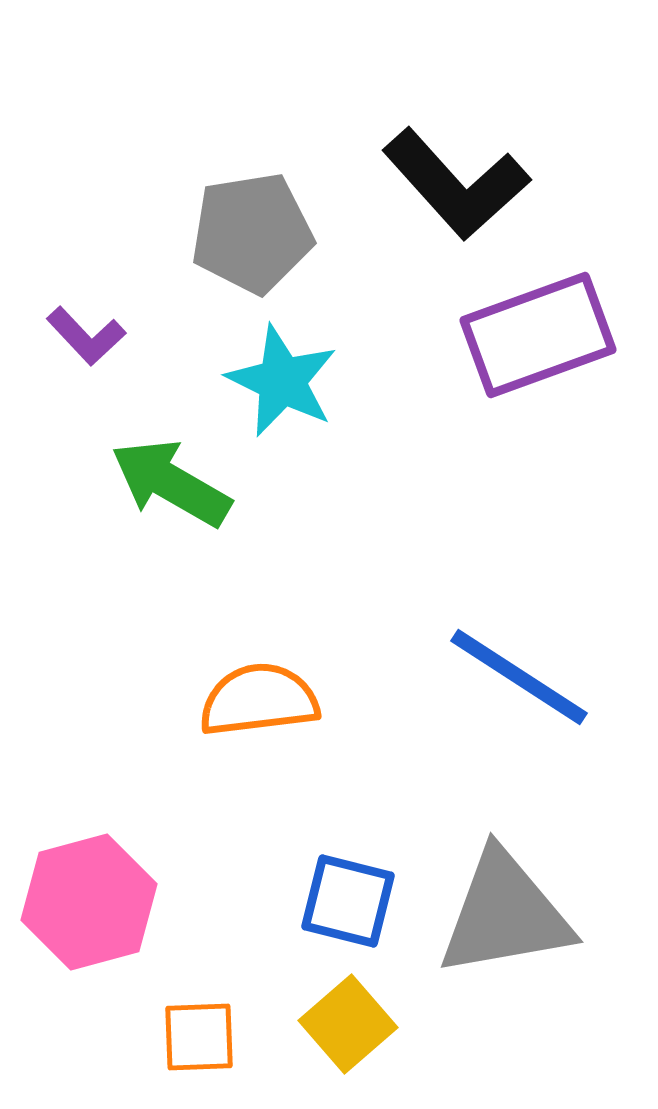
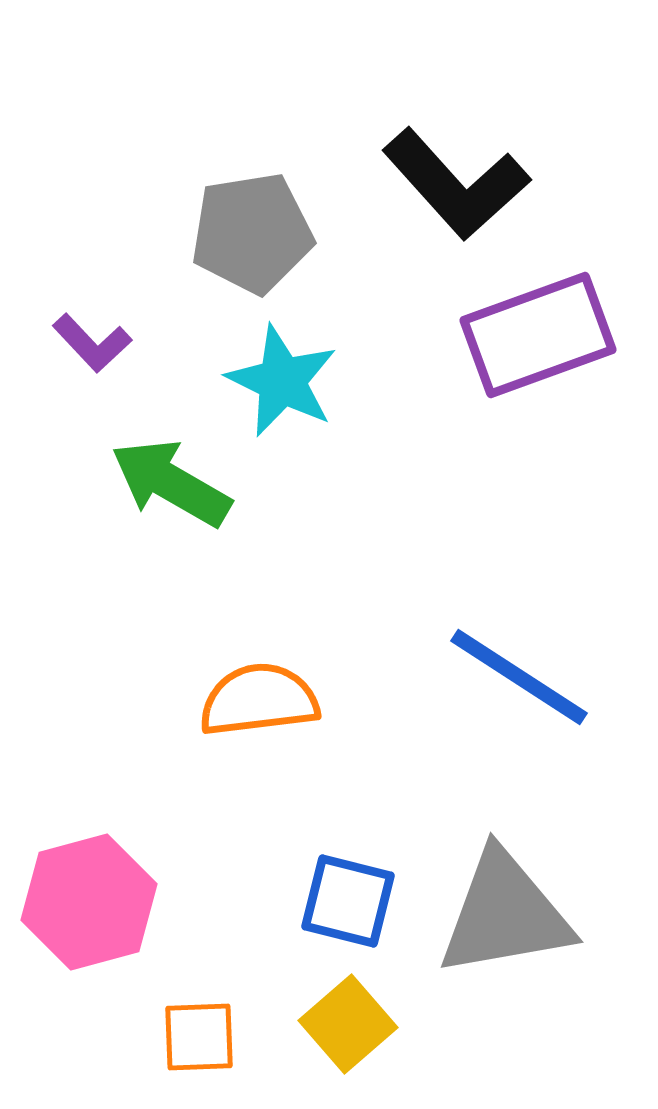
purple L-shape: moved 6 px right, 7 px down
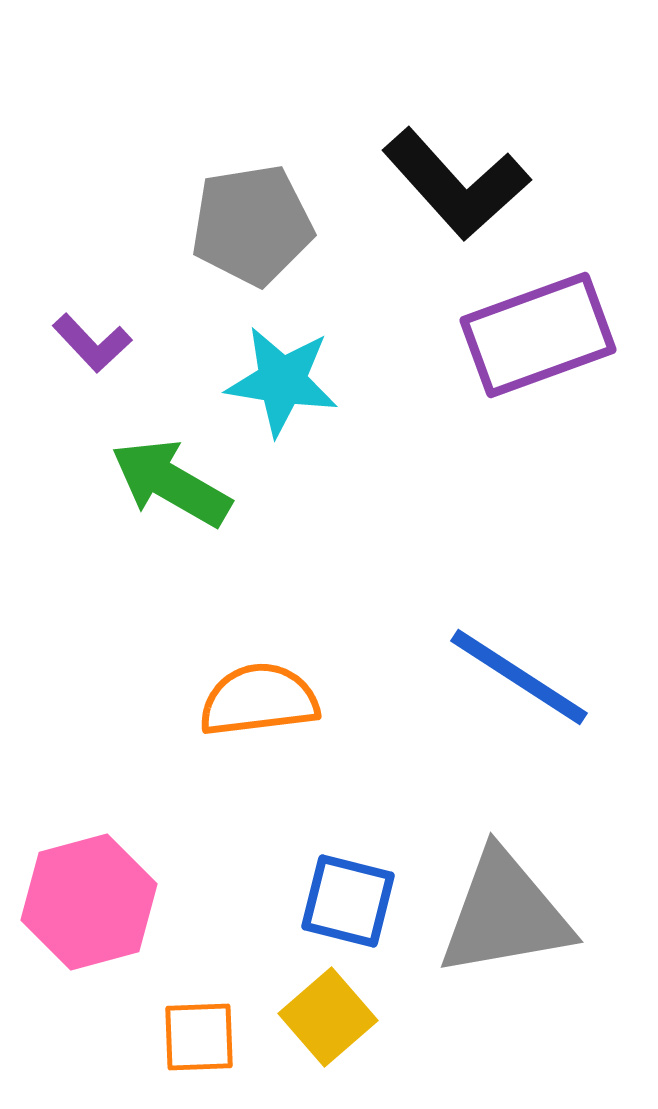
gray pentagon: moved 8 px up
cyan star: rotated 17 degrees counterclockwise
yellow square: moved 20 px left, 7 px up
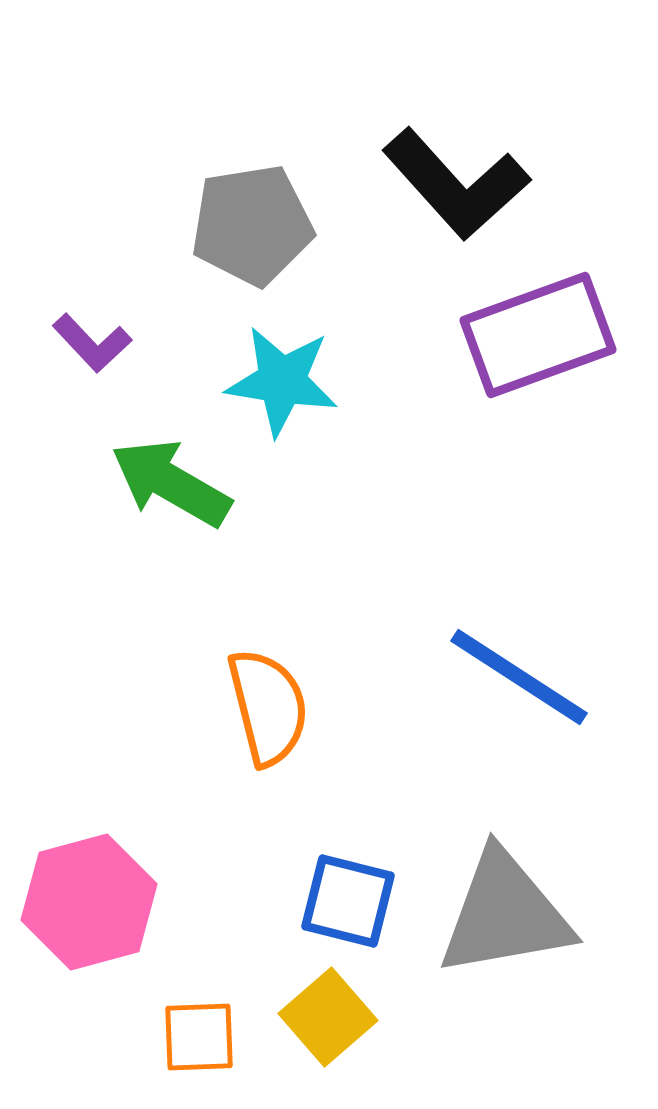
orange semicircle: moved 9 px right, 7 px down; rotated 83 degrees clockwise
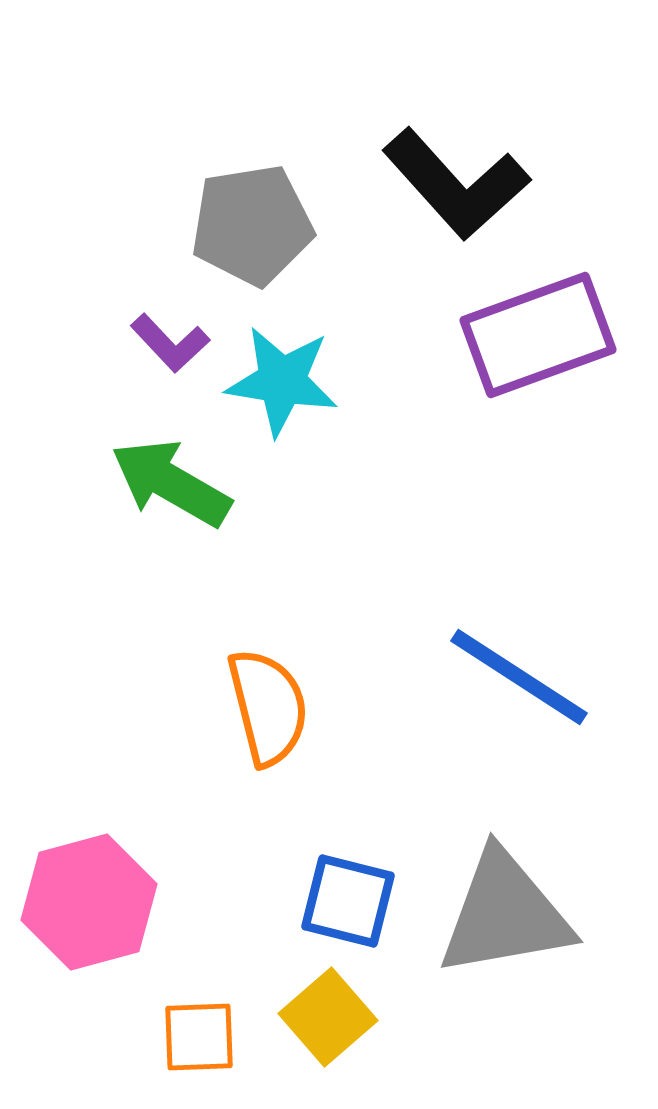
purple L-shape: moved 78 px right
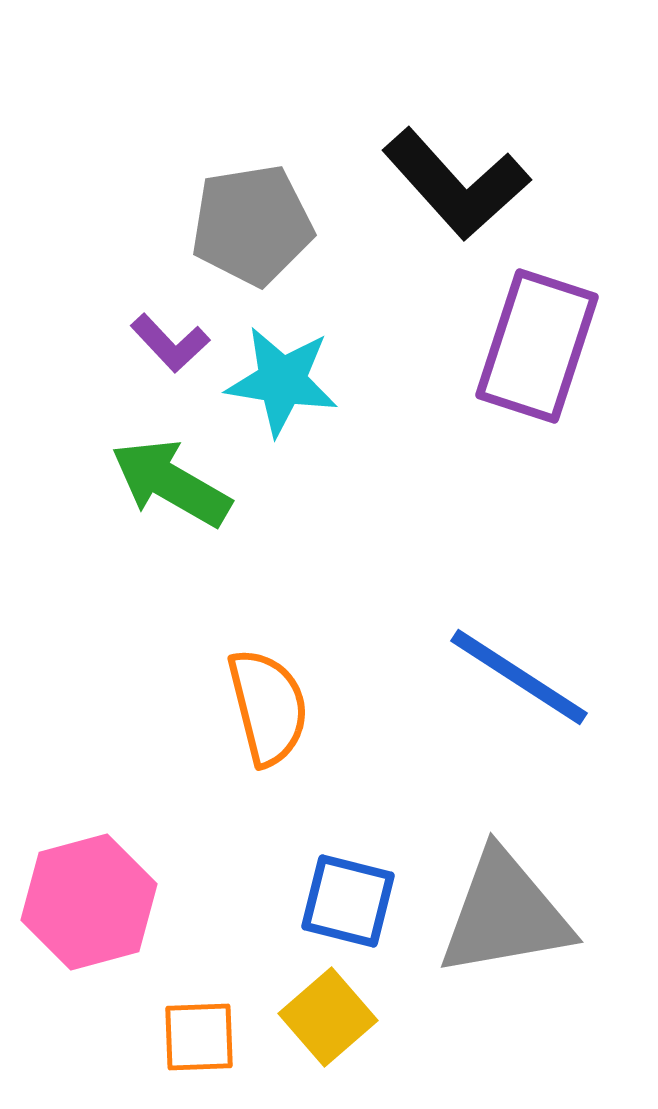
purple rectangle: moved 1 px left, 11 px down; rotated 52 degrees counterclockwise
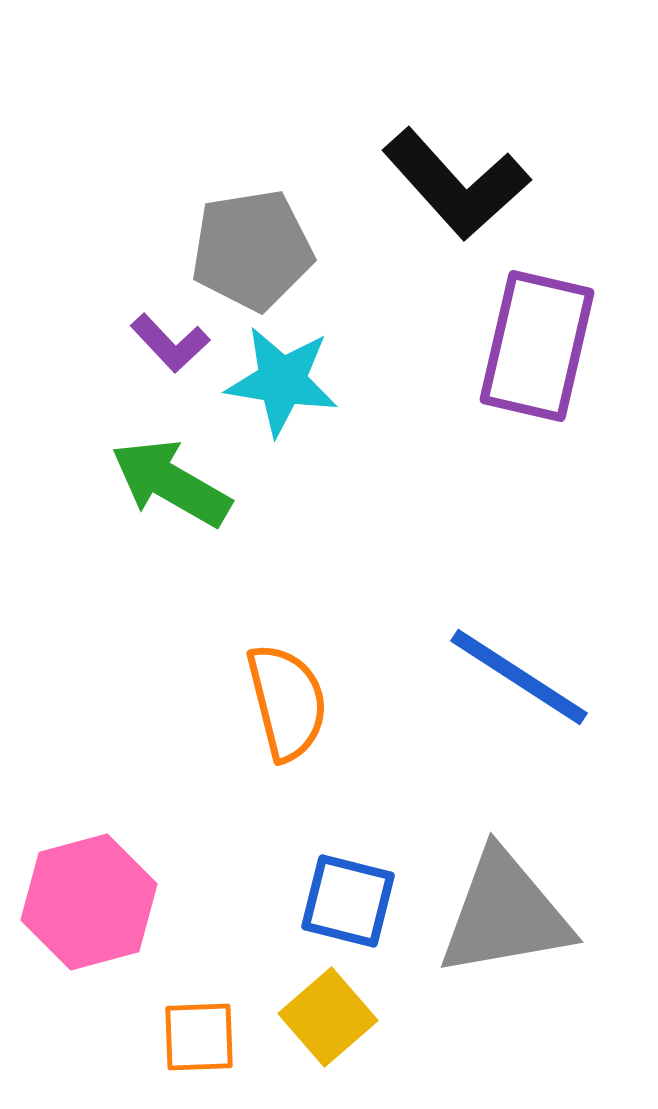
gray pentagon: moved 25 px down
purple rectangle: rotated 5 degrees counterclockwise
orange semicircle: moved 19 px right, 5 px up
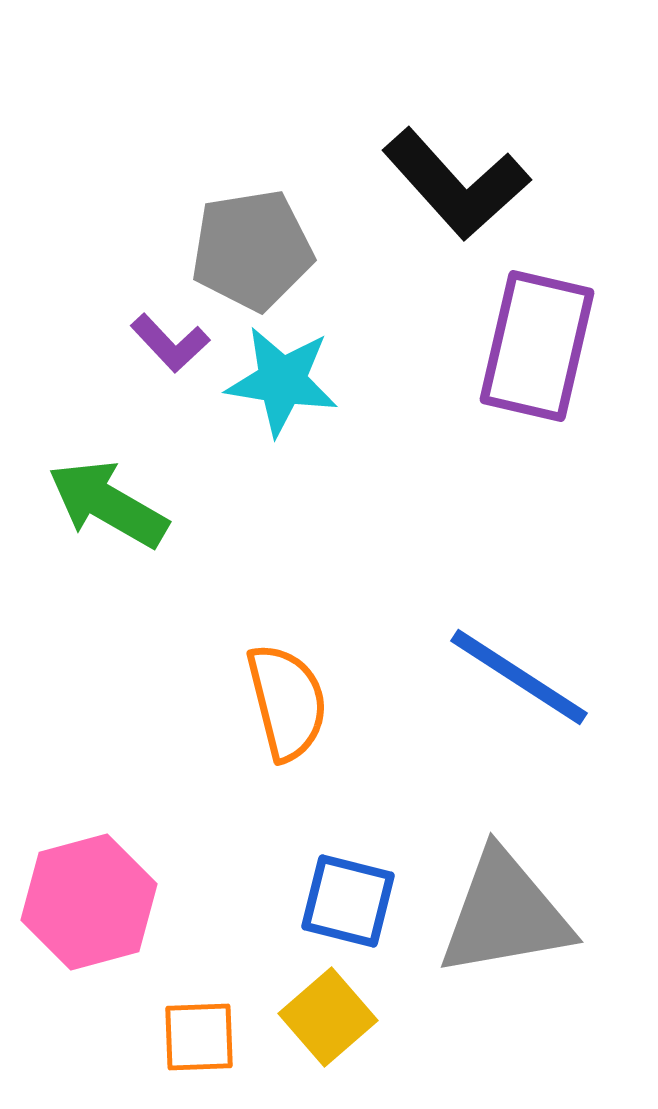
green arrow: moved 63 px left, 21 px down
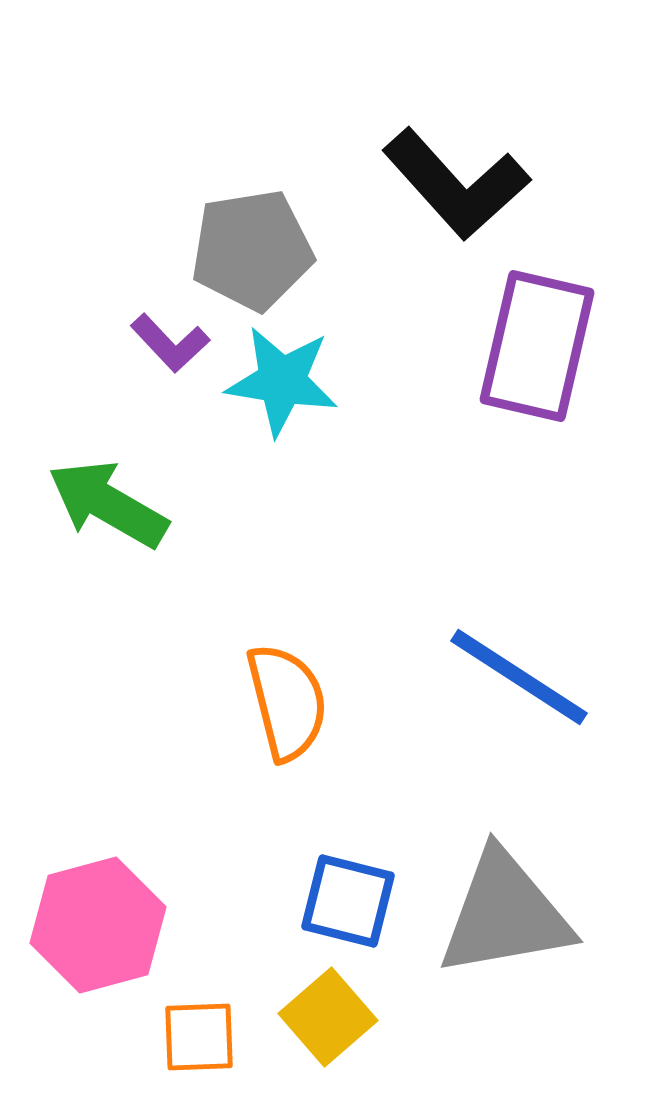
pink hexagon: moved 9 px right, 23 px down
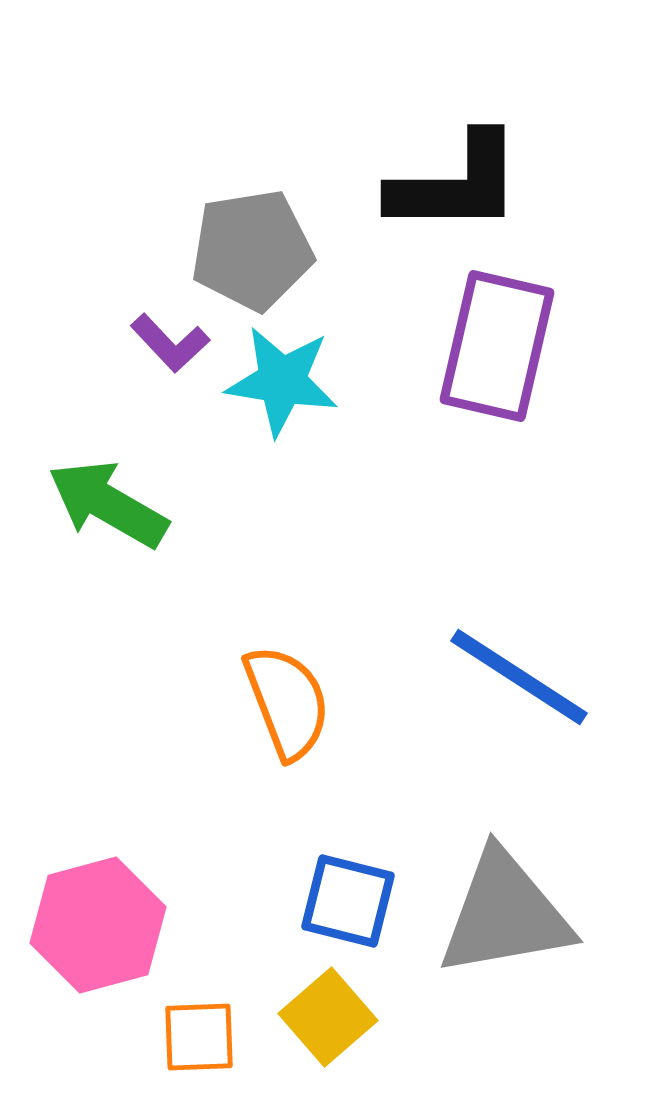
black L-shape: rotated 48 degrees counterclockwise
purple rectangle: moved 40 px left
orange semicircle: rotated 7 degrees counterclockwise
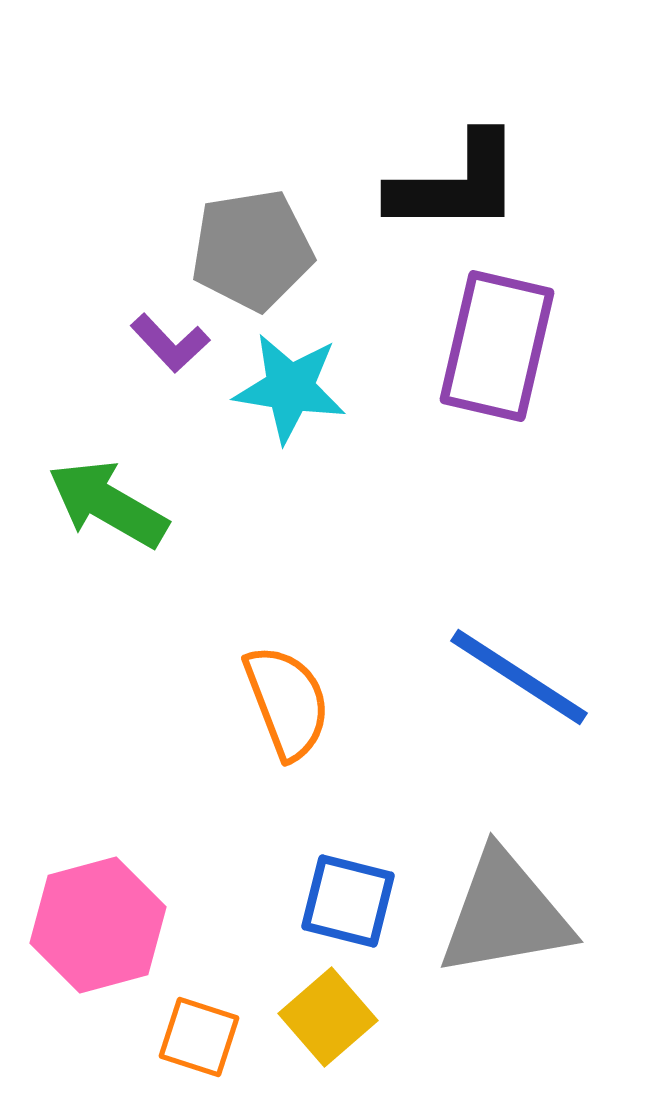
cyan star: moved 8 px right, 7 px down
orange square: rotated 20 degrees clockwise
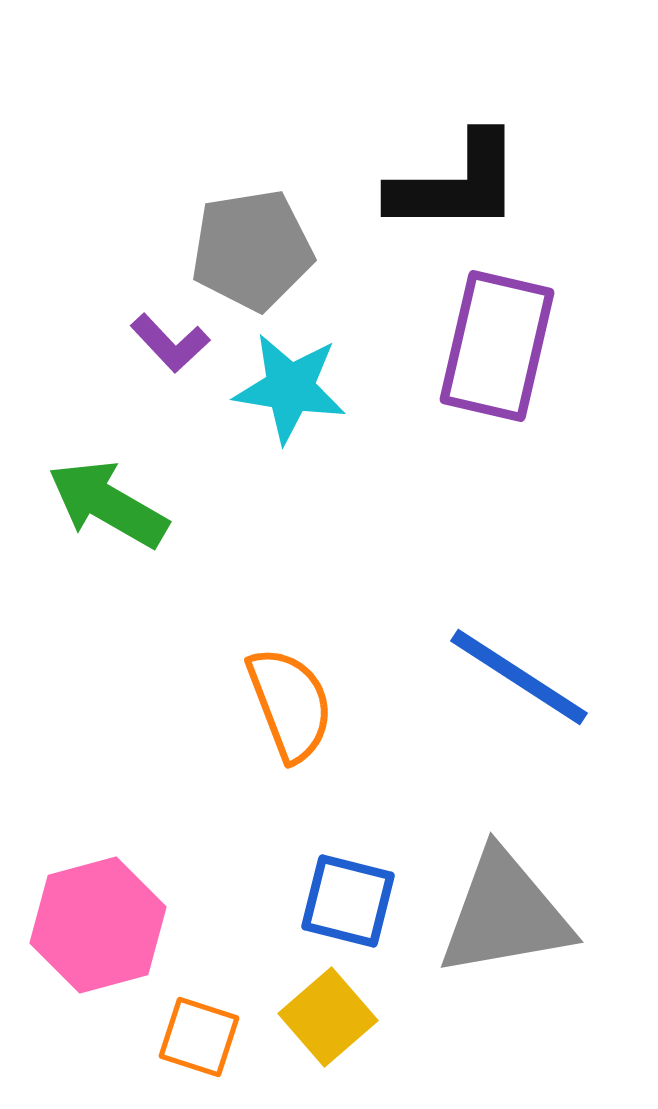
orange semicircle: moved 3 px right, 2 px down
